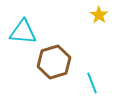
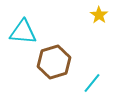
cyan line: rotated 60 degrees clockwise
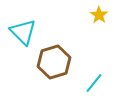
cyan triangle: rotated 40 degrees clockwise
cyan line: moved 2 px right
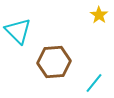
cyan triangle: moved 5 px left, 1 px up
brown hexagon: rotated 12 degrees clockwise
